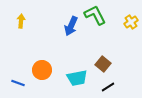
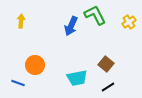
yellow cross: moved 2 px left
brown square: moved 3 px right
orange circle: moved 7 px left, 5 px up
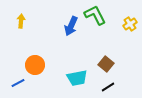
yellow cross: moved 1 px right, 2 px down
blue line: rotated 48 degrees counterclockwise
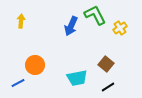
yellow cross: moved 10 px left, 4 px down
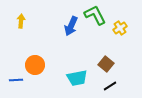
blue line: moved 2 px left, 3 px up; rotated 24 degrees clockwise
black line: moved 2 px right, 1 px up
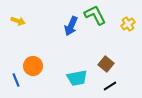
yellow arrow: moved 3 px left; rotated 104 degrees clockwise
yellow cross: moved 8 px right, 4 px up
orange circle: moved 2 px left, 1 px down
blue line: rotated 72 degrees clockwise
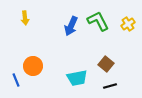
green L-shape: moved 3 px right, 6 px down
yellow arrow: moved 7 px right, 3 px up; rotated 64 degrees clockwise
black line: rotated 16 degrees clockwise
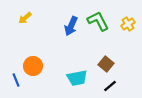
yellow arrow: rotated 56 degrees clockwise
black line: rotated 24 degrees counterclockwise
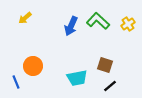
green L-shape: rotated 20 degrees counterclockwise
brown square: moved 1 px left, 1 px down; rotated 21 degrees counterclockwise
blue line: moved 2 px down
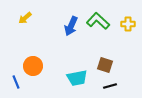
yellow cross: rotated 32 degrees clockwise
black line: rotated 24 degrees clockwise
